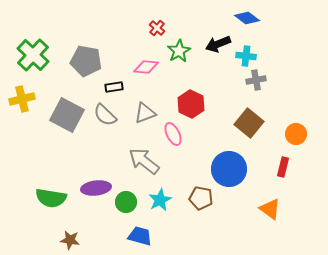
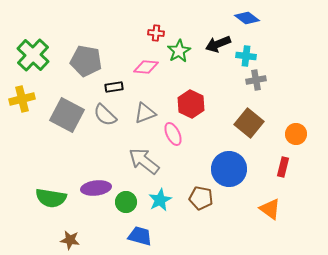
red cross: moved 1 px left, 5 px down; rotated 35 degrees counterclockwise
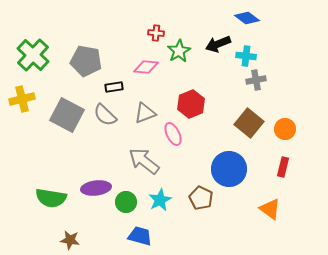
red hexagon: rotated 12 degrees clockwise
orange circle: moved 11 px left, 5 px up
brown pentagon: rotated 15 degrees clockwise
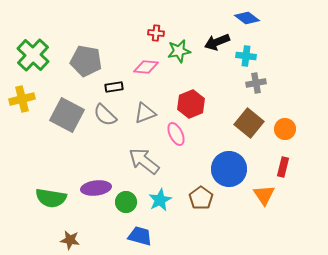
black arrow: moved 1 px left, 2 px up
green star: rotated 20 degrees clockwise
gray cross: moved 3 px down
pink ellipse: moved 3 px right
brown pentagon: rotated 10 degrees clockwise
orange triangle: moved 6 px left, 14 px up; rotated 20 degrees clockwise
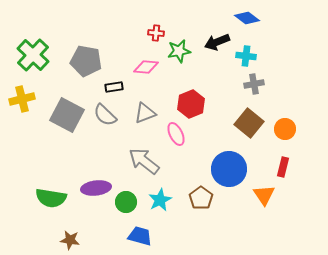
gray cross: moved 2 px left, 1 px down
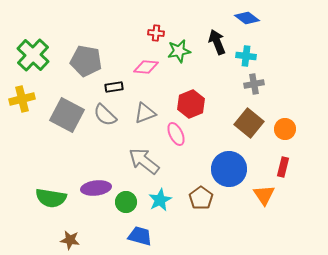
black arrow: rotated 90 degrees clockwise
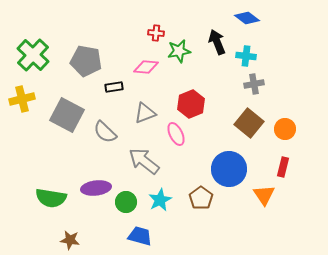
gray semicircle: moved 17 px down
